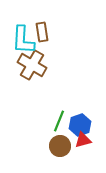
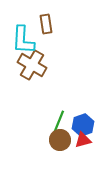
brown rectangle: moved 4 px right, 8 px up
blue hexagon: moved 3 px right
brown circle: moved 6 px up
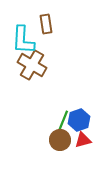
green line: moved 4 px right
blue hexagon: moved 4 px left, 5 px up
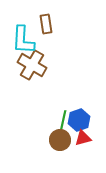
green line: rotated 10 degrees counterclockwise
red triangle: moved 2 px up
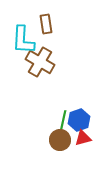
brown cross: moved 8 px right, 3 px up
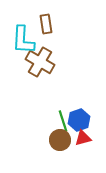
green line: rotated 30 degrees counterclockwise
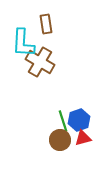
cyan L-shape: moved 3 px down
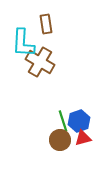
blue hexagon: moved 1 px down
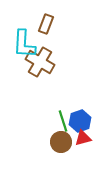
brown rectangle: rotated 30 degrees clockwise
cyan L-shape: moved 1 px right, 1 px down
blue hexagon: moved 1 px right
brown circle: moved 1 px right, 2 px down
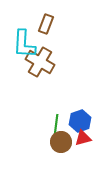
green line: moved 7 px left, 4 px down; rotated 25 degrees clockwise
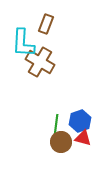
cyan L-shape: moved 1 px left, 1 px up
red triangle: rotated 30 degrees clockwise
